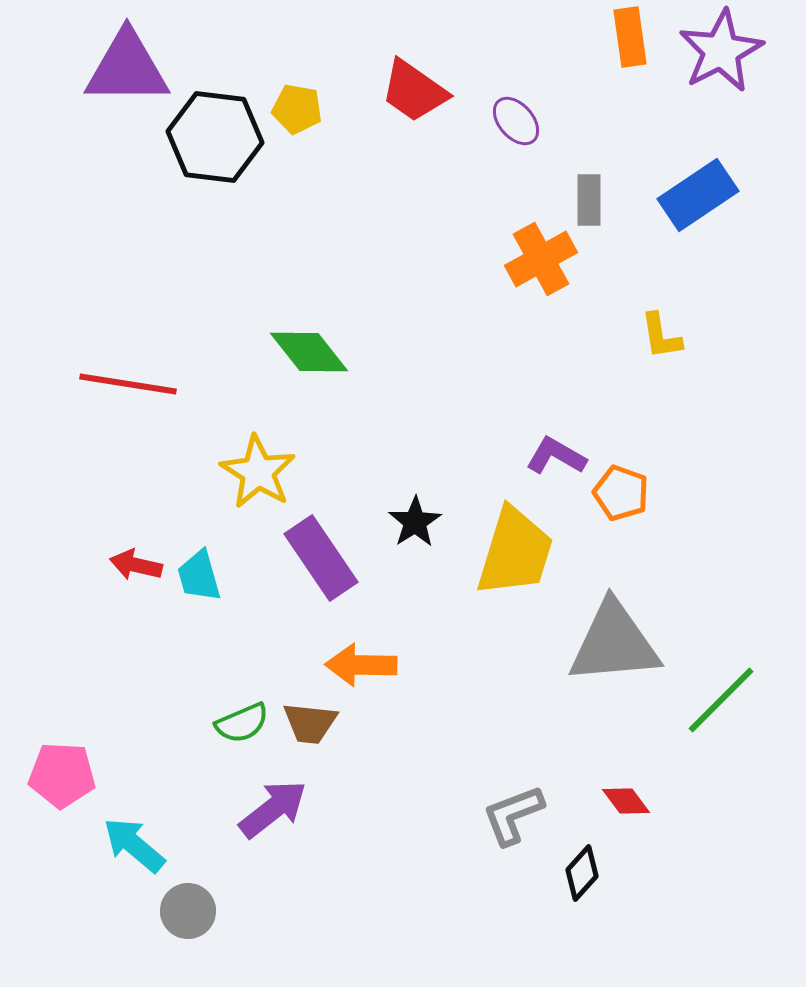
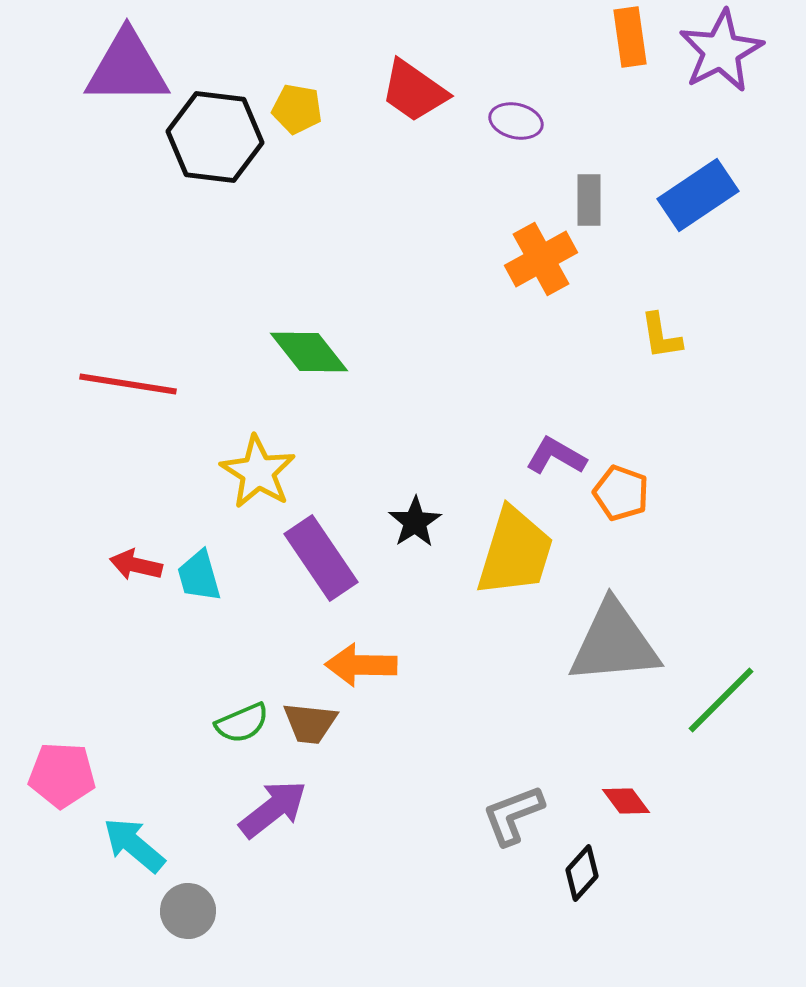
purple ellipse: rotated 36 degrees counterclockwise
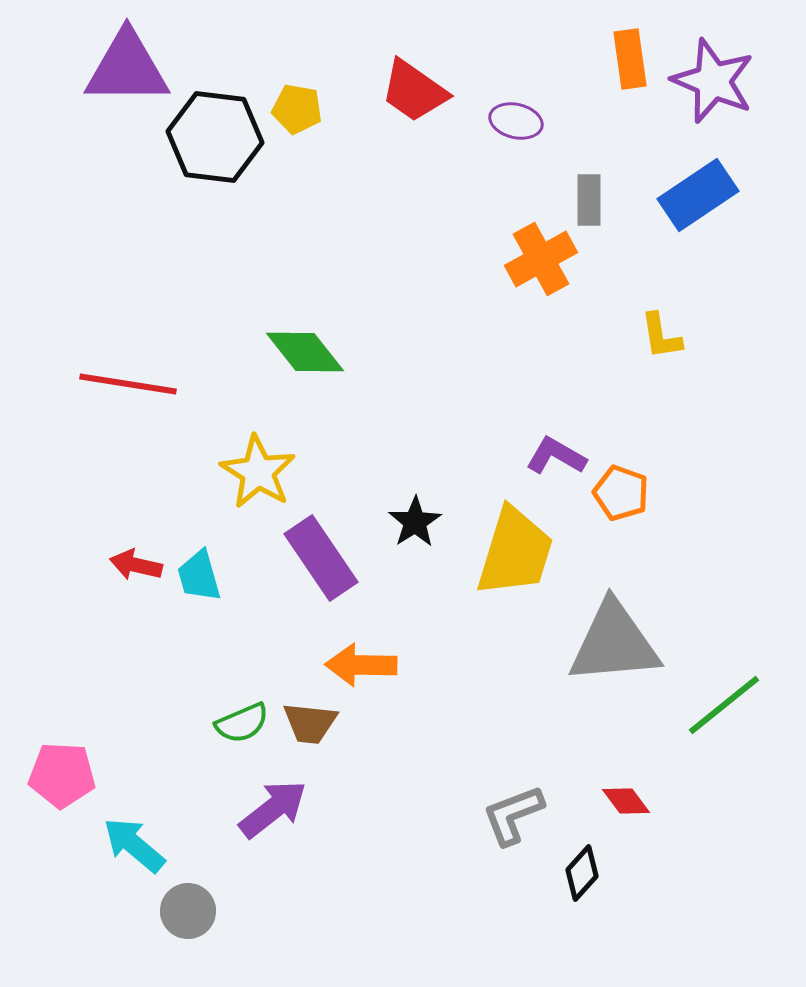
orange rectangle: moved 22 px down
purple star: moved 8 px left, 30 px down; rotated 22 degrees counterclockwise
green diamond: moved 4 px left
green line: moved 3 px right, 5 px down; rotated 6 degrees clockwise
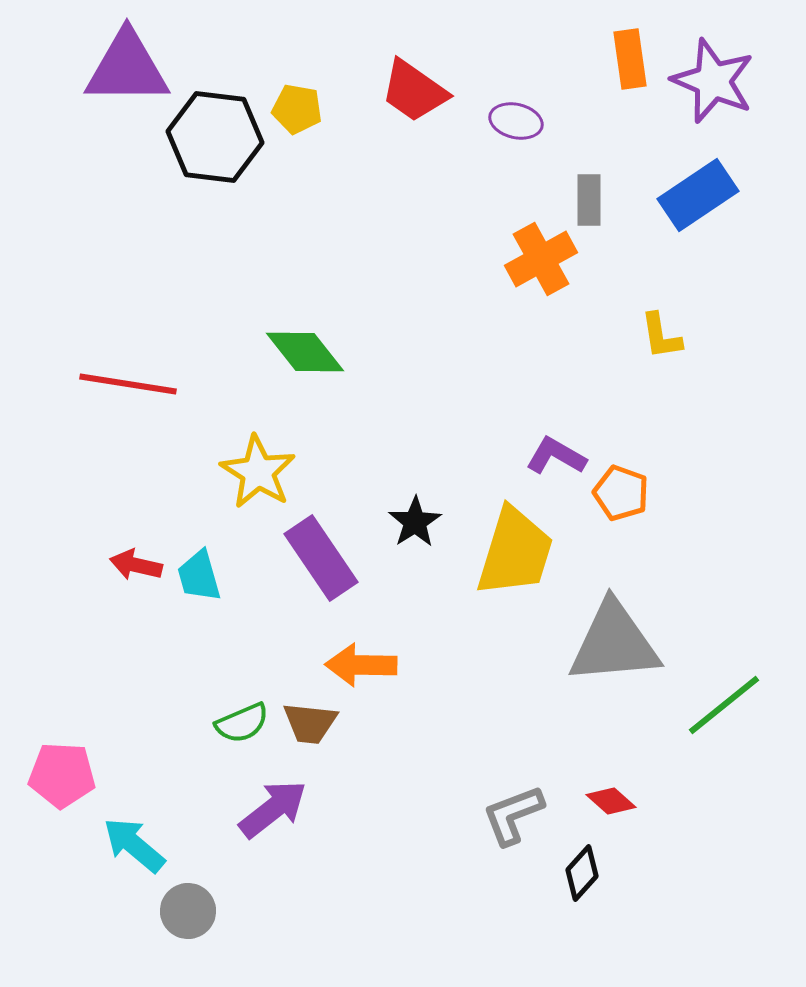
red diamond: moved 15 px left; rotated 12 degrees counterclockwise
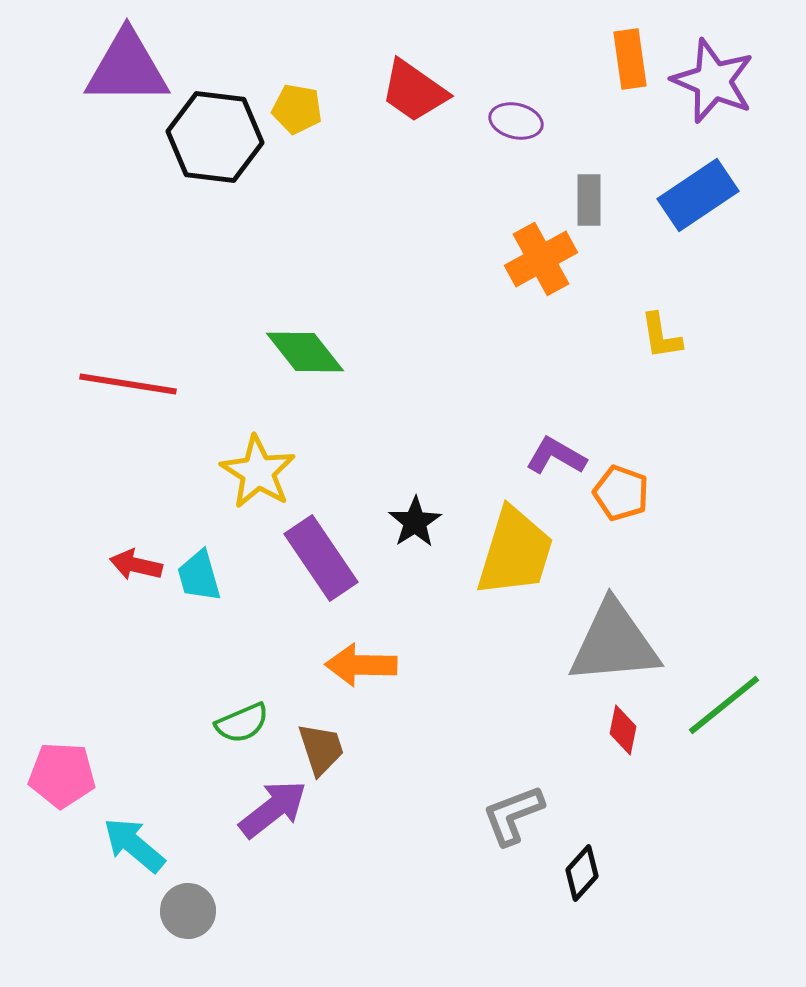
brown trapezoid: moved 11 px right, 26 px down; rotated 114 degrees counterclockwise
red diamond: moved 12 px right, 71 px up; rotated 60 degrees clockwise
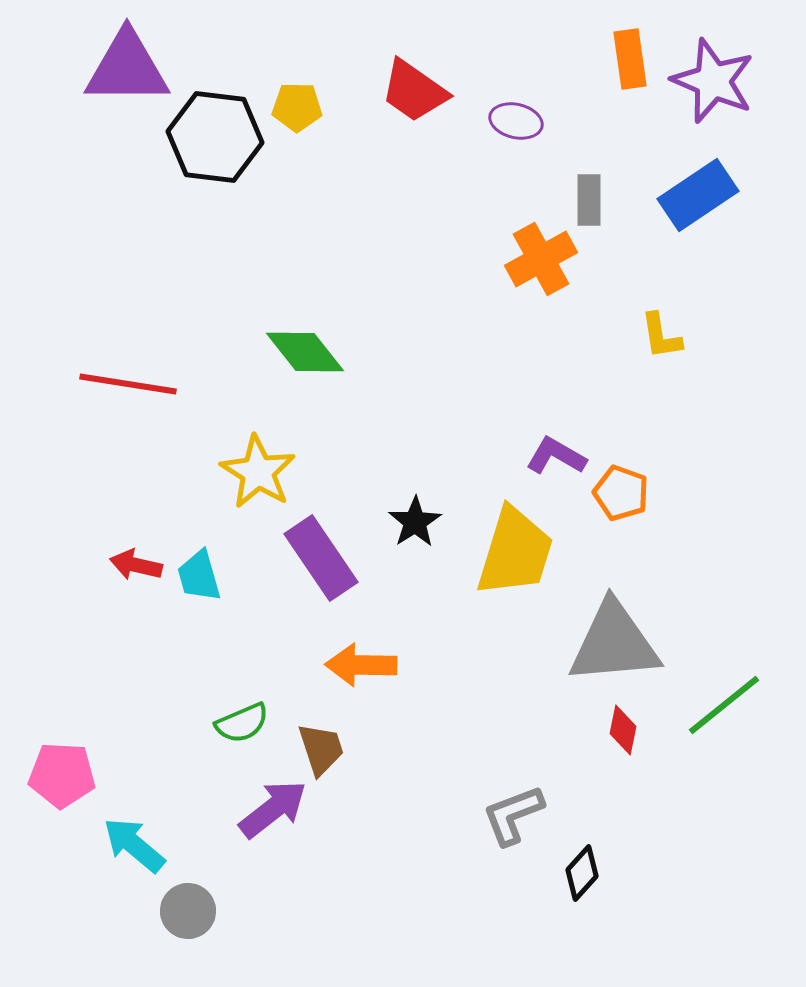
yellow pentagon: moved 2 px up; rotated 9 degrees counterclockwise
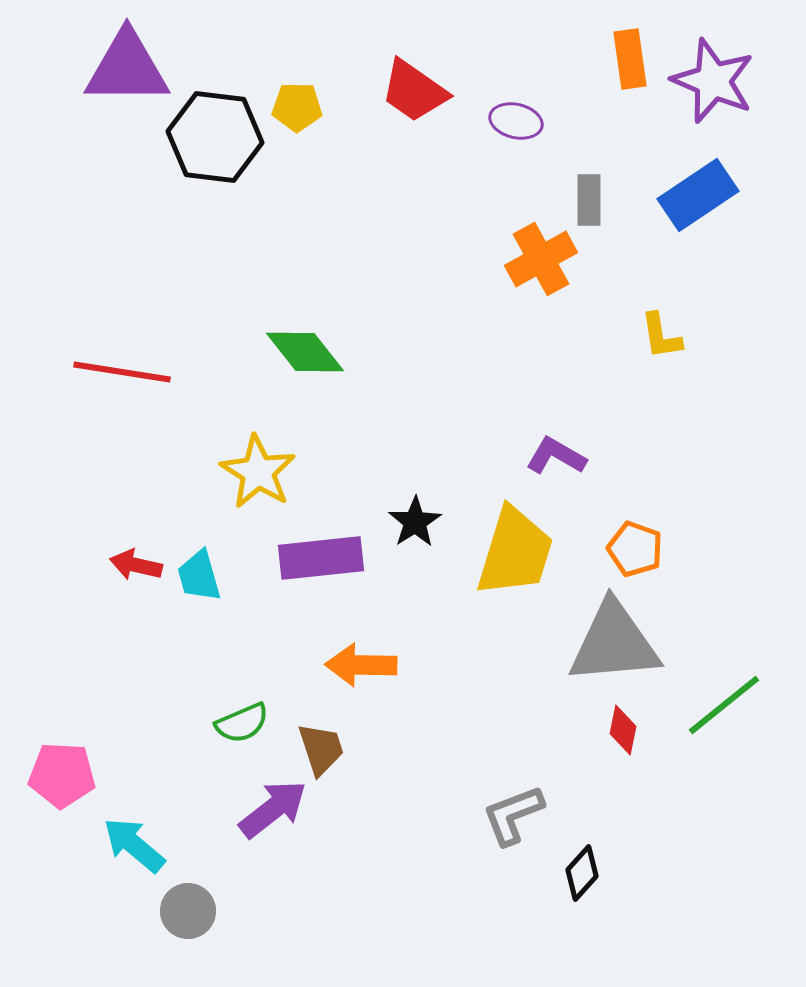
red line: moved 6 px left, 12 px up
orange pentagon: moved 14 px right, 56 px down
purple rectangle: rotated 62 degrees counterclockwise
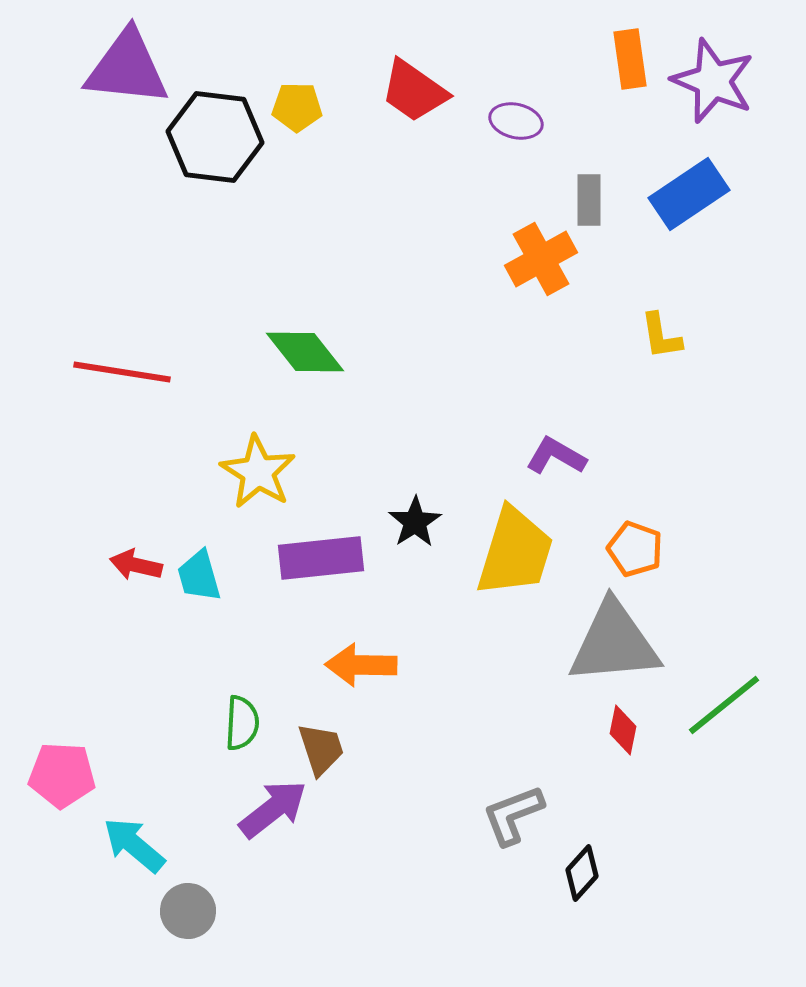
purple triangle: rotated 6 degrees clockwise
blue rectangle: moved 9 px left, 1 px up
green semicircle: rotated 64 degrees counterclockwise
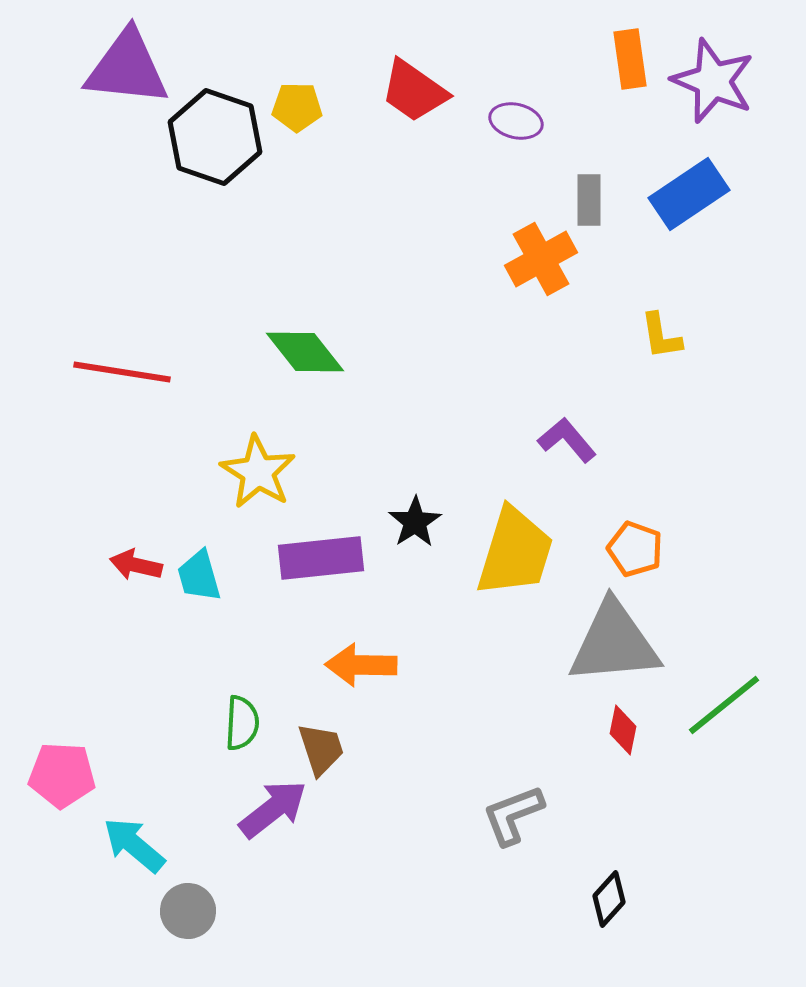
black hexagon: rotated 12 degrees clockwise
purple L-shape: moved 11 px right, 16 px up; rotated 20 degrees clockwise
black diamond: moved 27 px right, 26 px down
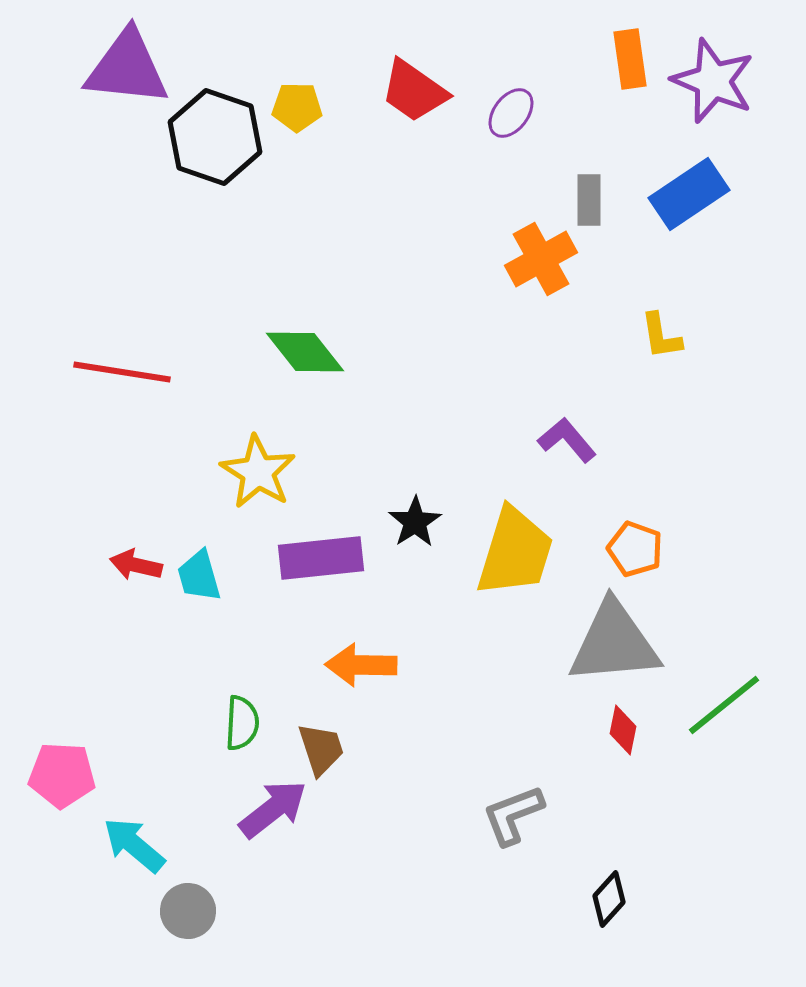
purple ellipse: moved 5 px left, 8 px up; rotated 66 degrees counterclockwise
